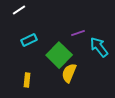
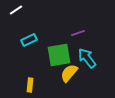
white line: moved 3 px left
cyan arrow: moved 12 px left, 11 px down
green square: rotated 35 degrees clockwise
yellow semicircle: rotated 18 degrees clockwise
yellow rectangle: moved 3 px right, 5 px down
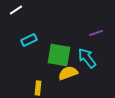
purple line: moved 18 px right
green square: rotated 20 degrees clockwise
yellow semicircle: moved 1 px left; rotated 30 degrees clockwise
yellow rectangle: moved 8 px right, 3 px down
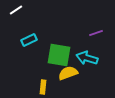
cyan arrow: rotated 35 degrees counterclockwise
yellow rectangle: moved 5 px right, 1 px up
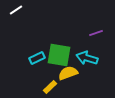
cyan rectangle: moved 8 px right, 18 px down
yellow rectangle: moved 7 px right; rotated 40 degrees clockwise
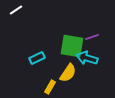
purple line: moved 4 px left, 4 px down
green square: moved 13 px right, 9 px up
yellow semicircle: rotated 144 degrees clockwise
yellow rectangle: rotated 16 degrees counterclockwise
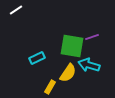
cyan arrow: moved 2 px right, 7 px down
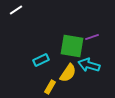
cyan rectangle: moved 4 px right, 2 px down
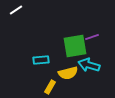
green square: moved 3 px right; rotated 20 degrees counterclockwise
cyan rectangle: rotated 21 degrees clockwise
yellow semicircle: rotated 42 degrees clockwise
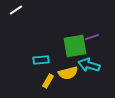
yellow rectangle: moved 2 px left, 6 px up
